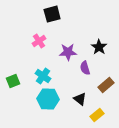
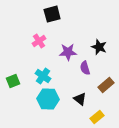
black star: rotated 14 degrees counterclockwise
yellow rectangle: moved 2 px down
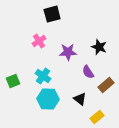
purple semicircle: moved 3 px right, 4 px down; rotated 16 degrees counterclockwise
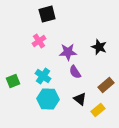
black square: moved 5 px left
purple semicircle: moved 13 px left
yellow rectangle: moved 1 px right, 7 px up
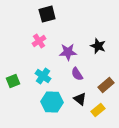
black star: moved 1 px left, 1 px up
purple semicircle: moved 2 px right, 2 px down
cyan hexagon: moved 4 px right, 3 px down
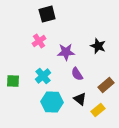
purple star: moved 2 px left
cyan cross: rotated 14 degrees clockwise
green square: rotated 24 degrees clockwise
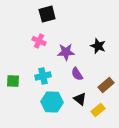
pink cross: rotated 32 degrees counterclockwise
cyan cross: rotated 28 degrees clockwise
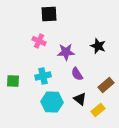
black square: moved 2 px right; rotated 12 degrees clockwise
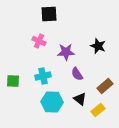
brown rectangle: moved 1 px left, 1 px down
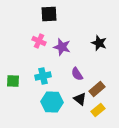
black star: moved 1 px right, 3 px up
purple star: moved 4 px left, 5 px up; rotated 18 degrees clockwise
brown rectangle: moved 8 px left, 3 px down
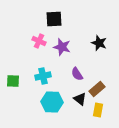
black square: moved 5 px right, 5 px down
yellow rectangle: rotated 40 degrees counterclockwise
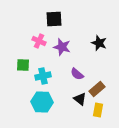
purple semicircle: rotated 16 degrees counterclockwise
green square: moved 10 px right, 16 px up
cyan hexagon: moved 10 px left
